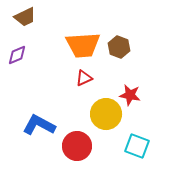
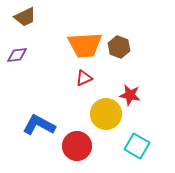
orange trapezoid: moved 2 px right
purple diamond: rotated 15 degrees clockwise
cyan square: rotated 10 degrees clockwise
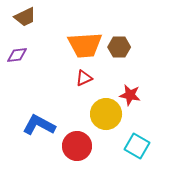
brown hexagon: rotated 20 degrees counterclockwise
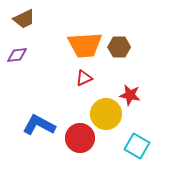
brown trapezoid: moved 1 px left, 2 px down
red circle: moved 3 px right, 8 px up
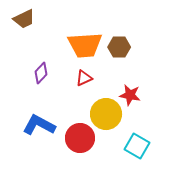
purple diamond: moved 24 px right, 18 px down; rotated 40 degrees counterclockwise
